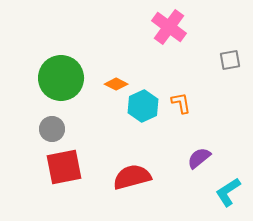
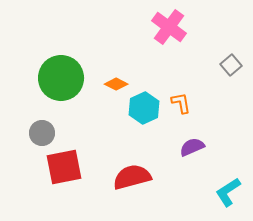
gray square: moved 1 px right, 5 px down; rotated 30 degrees counterclockwise
cyan hexagon: moved 1 px right, 2 px down
gray circle: moved 10 px left, 4 px down
purple semicircle: moved 7 px left, 11 px up; rotated 15 degrees clockwise
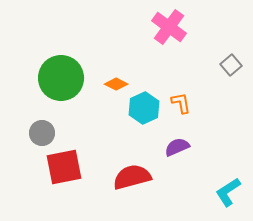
purple semicircle: moved 15 px left
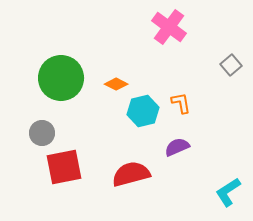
cyan hexagon: moved 1 px left, 3 px down; rotated 12 degrees clockwise
red semicircle: moved 1 px left, 3 px up
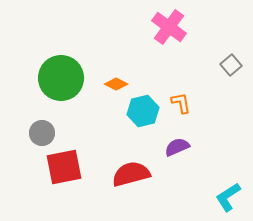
cyan L-shape: moved 5 px down
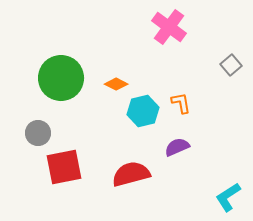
gray circle: moved 4 px left
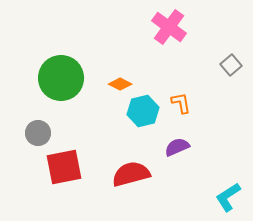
orange diamond: moved 4 px right
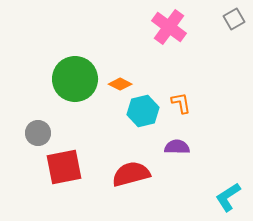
gray square: moved 3 px right, 46 px up; rotated 10 degrees clockwise
green circle: moved 14 px right, 1 px down
purple semicircle: rotated 25 degrees clockwise
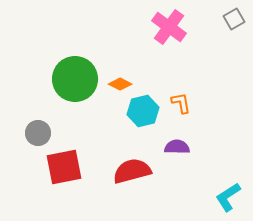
red semicircle: moved 1 px right, 3 px up
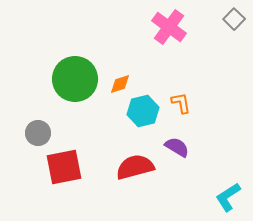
gray square: rotated 15 degrees counterclockwise
orange diamond: rotated 45 degrees counterclockwise
purple semicircle: rotated 30 degrees clockwise
red semicircle: moved 3 px right, 4 px up
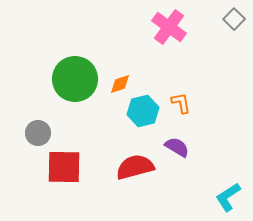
red square: rotated 12 degrees clockwise
